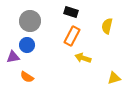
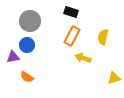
yellow semicircle: moved 4 px left, 11 px down
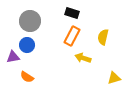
black rectangle: moved 1 px right, 1 px down
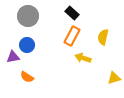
black rectangle: rotated 24 degrees clockwise
gray circle: moved 2 px left, 5 px up
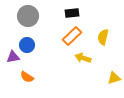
black rectangle: rotated 48 degrees counterclockwise
orange rectangle: rotated 18 degrees clockwise
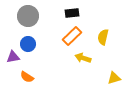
blue circle: moved 1 px right, 1 px up
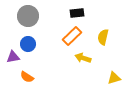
black rectangle: moved 5 px right
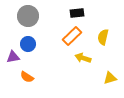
yellow triangle: moved 4 px left
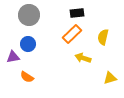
gray circle: moved 1 px right, 1 px up
orange rectangle: moved 2 px up
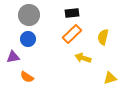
black rectangle: moved 5 px left
blue circle: moved 5 px up
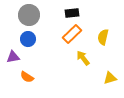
yellow arrow: rotated 35 degrees clockwise
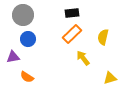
gray circle: moved 6 px left
